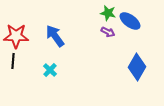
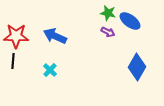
blue arrow: rotated 30 degrees counterclockwise
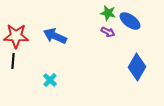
cyan cross: moved 10 px down
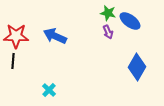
purple arrow: rotated 40 degrees clockwise
cyan cross: moved 1 px left, 10 px down
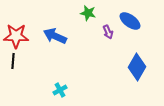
green star: moved 20 px left
cyan cross: moved 11 px right; rotated 16 degrees clockwise
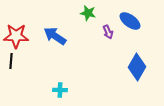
blue arrow: rotated 10 degrees clockwise
black line: moved 2 px left
cyan cross: rotated 32 degrees clockwise
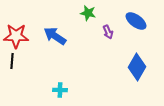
blue ellipse: moved 6 px right
black line: moved 1 px right
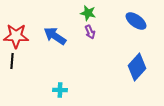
purple arrow: moved 18 px left
blue diamond: rotated 12 degrees clockwise
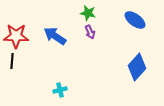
blue ellipse: moved 1 px left, 1 px up
cyan cross: rotated 16 degrees counterclockwise
